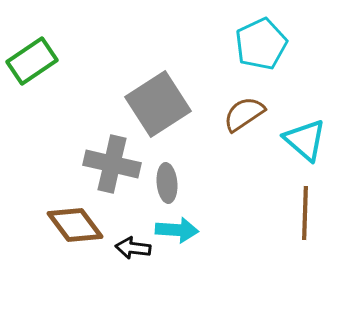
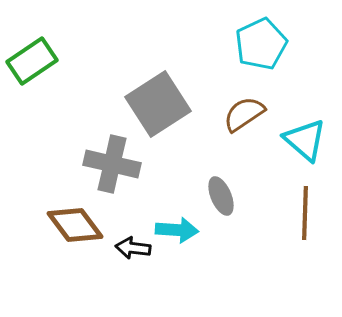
gray ellipse: moved 54 px right, 13 px down; rotated 18 degrees counterclockwise
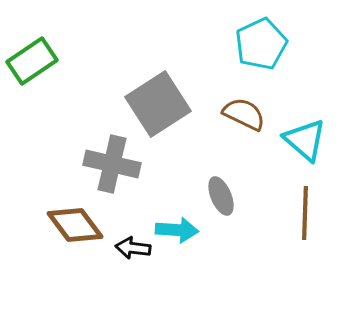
brown semicircle: rotated 60 degrees clockwise
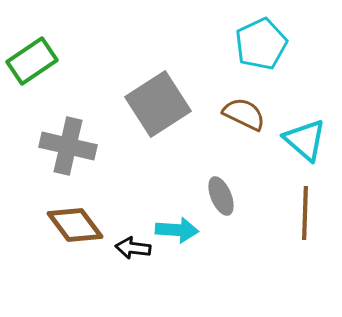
gray cross: moved 44 px left, 18 px up
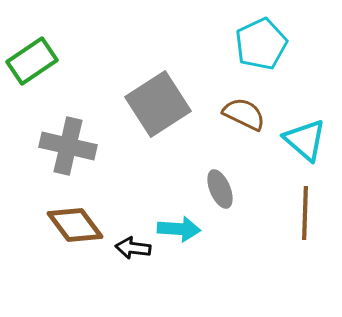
gray ellipse: moved 1 px left, 7 px up
cyan arrow: moved 2 px right, 1 px up
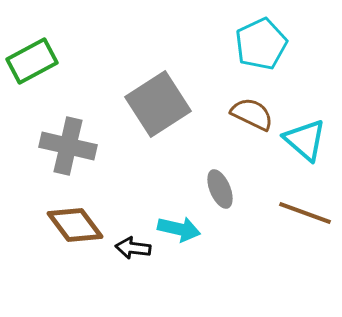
green rectangle: rotated 6 degrees clockwise
brown semicircle: moved 8 px right
brown line: rotated 72 degrees counterclockwise
cyan arrow: rotated 9 degrees clockwise
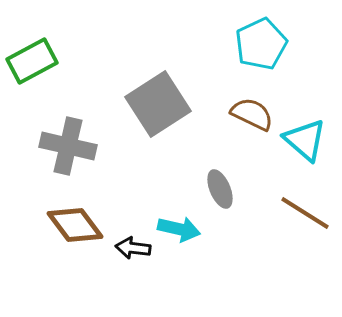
brown line: rotated 12 degrees clockwise
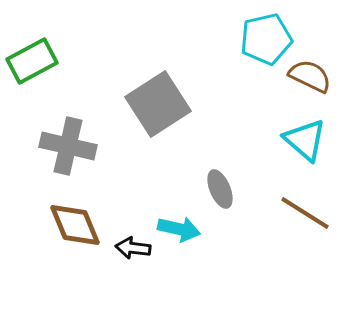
cyan pentagon: moved 5 px right, 5 px up; rotated 12 degrees clockwise
brown semicircle: moved 58 px right, 38 px up
brown diamond: rotated 14 degrees clockwise
